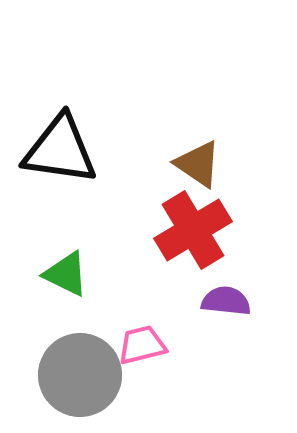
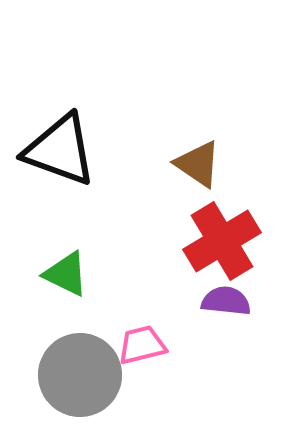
black triangle: rotated 12 degrees clockwise
red cross: moved 29 px right, 11 px down
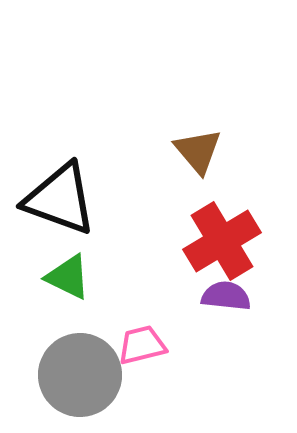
black triangle: moved 49 px down
brown triangle: moved 13 px up; rotated 16 degrees clockwise
green triangle: moved 2 px right, 3 px down
purple semicircle: moved 5 px up
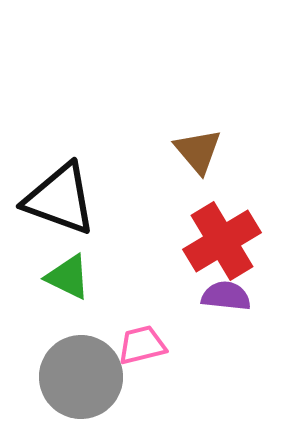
gray circle: moved 1 px right, 2 px down
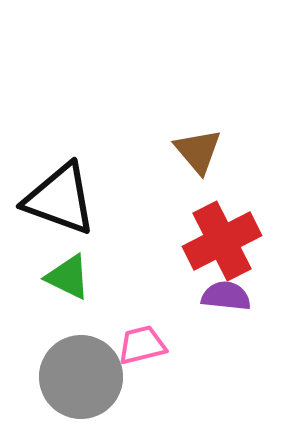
red cross: rotated 4 degrees clockwise
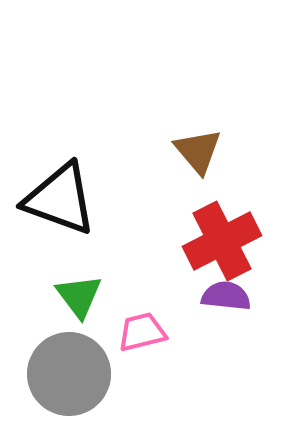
green triangle: moved 11 px right, 19 px down; rotated 27 degrees clockwise
pink trapezoid: moved 13 px up
gray circle: moved 12 px left, 3 px up
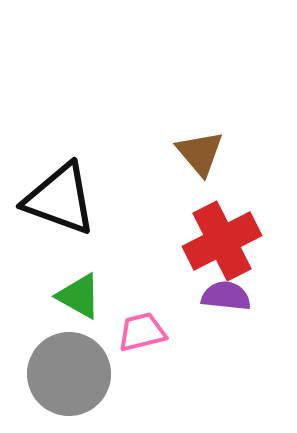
brown triangle: moved 2 px right, 2 px down
green triangle: rotated 24 degrees counterclockwise
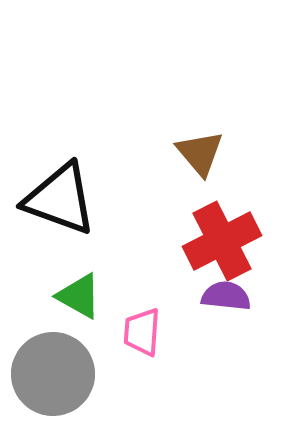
pink trapezoid: rotated 72 degrees counterclockwise
gray circle: moved 16 px left
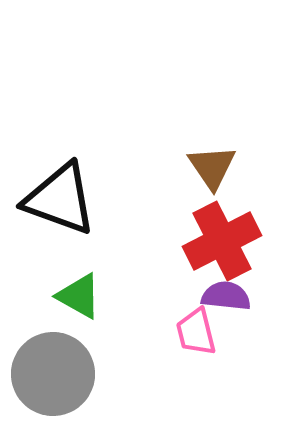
brown triangle: moved 12 px right, 14 px down; rotated 6 degrees clockwise
pink trapezoid: moved 54 px right; rotated 18 degrees counterclockwise
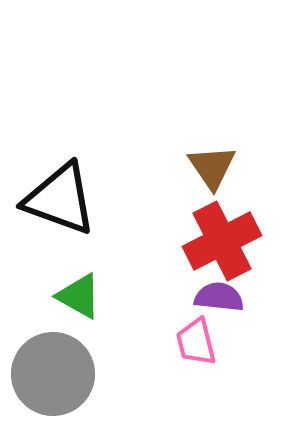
purple semicircle: moved 7 px left, 1 px down
pink trapezoid: moved 10 px down
